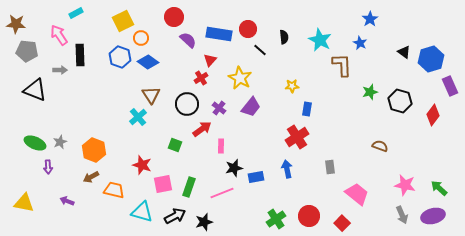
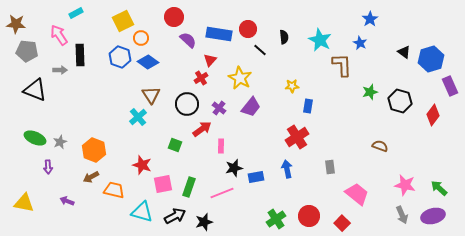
blue rectangle at (307, 109): moved 1 px right, 3 px up
green ellipse at (35, 143): moved 5 px up
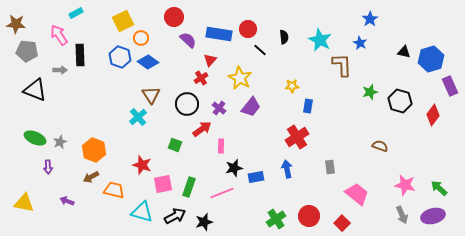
black triangle at (404, 52): rotated 24 degrees counterclockwise
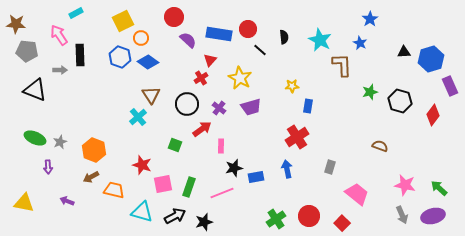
black triangle at (404, 52): rotated 16 degrees counterclockwise
purple trapezoid at (251, 107): rotated 35 degrees clockwise
gray rectangle at (330, 167): rotated 24 degrees clockwise
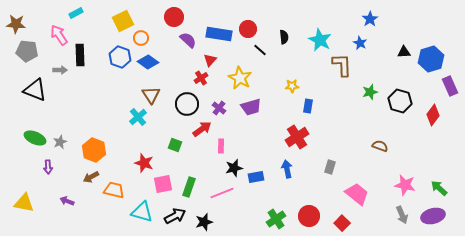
red star at (142, 165): moved 2 px right, 2 px up
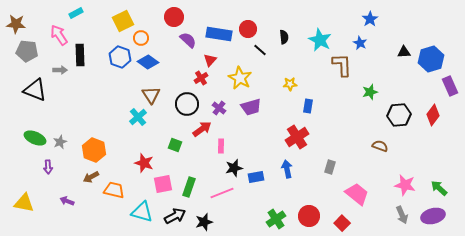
yellow star at (292, 86): moved 2 px left, 2 px up
black hexagon at (400, 101): moved 1 px left, 14 px down; rotated 20 degrees counterclockwise
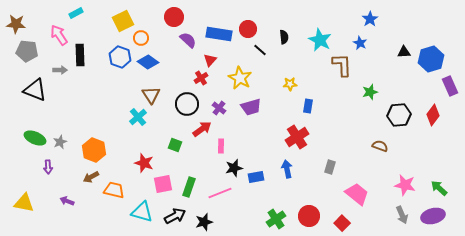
pink line at (222, 193): moved 2 px left
